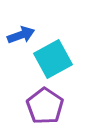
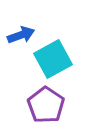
purple pentagon: moved 1 px right, 1 px up
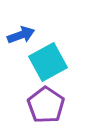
cyan square: moved 5 px left, 3 px down
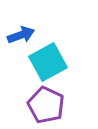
purple pentagon: rotated 9 degrees counterclockwise
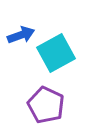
cyan square: moved 8 px right, 9 px up
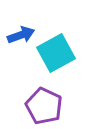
purple pentagon: moved 2 px left, 1 px down
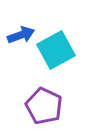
cyan square: moved 3 px up
